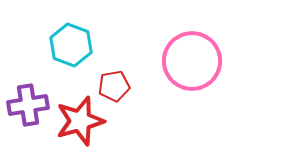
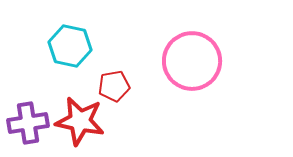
cyan hexagon: moved 1 px left, 1 px down; rotated 9 degrees counterclockwise
purple cross: moved 18 px down
red star: rotated 27 degrees clockwise
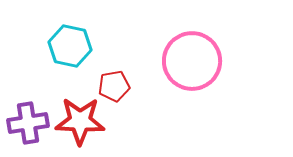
red star: rotated 9 degrees counterclockwise
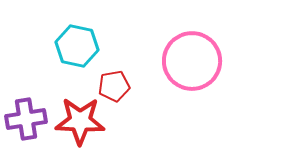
cyan hexagon: moved 7 px right
purple cross: moved 2 px left, 4 px up
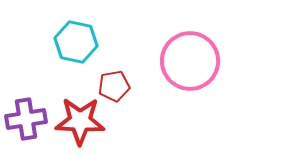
cyan hexagon: moved 1 px left, 4 px up
pink circle: moved 2 px left
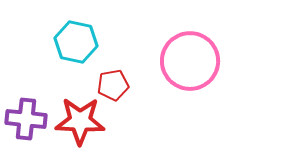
red pentagon: moved 1 px left, 1 px up
purple cross: rotated 15 degrees clockwise
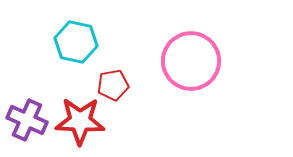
pink circle: moved 1 px right
purple cross: moved 1 px right, 1 px down; rotated 18 degrees clockwise
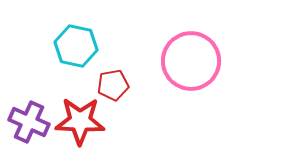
cyan hexagon: moved 4 px down
purple cross: moved 2 px right, 2 px down
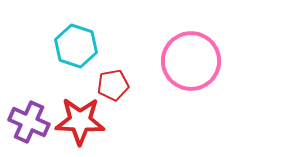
cyan hexagon: rotated 6 degrees clockwise
